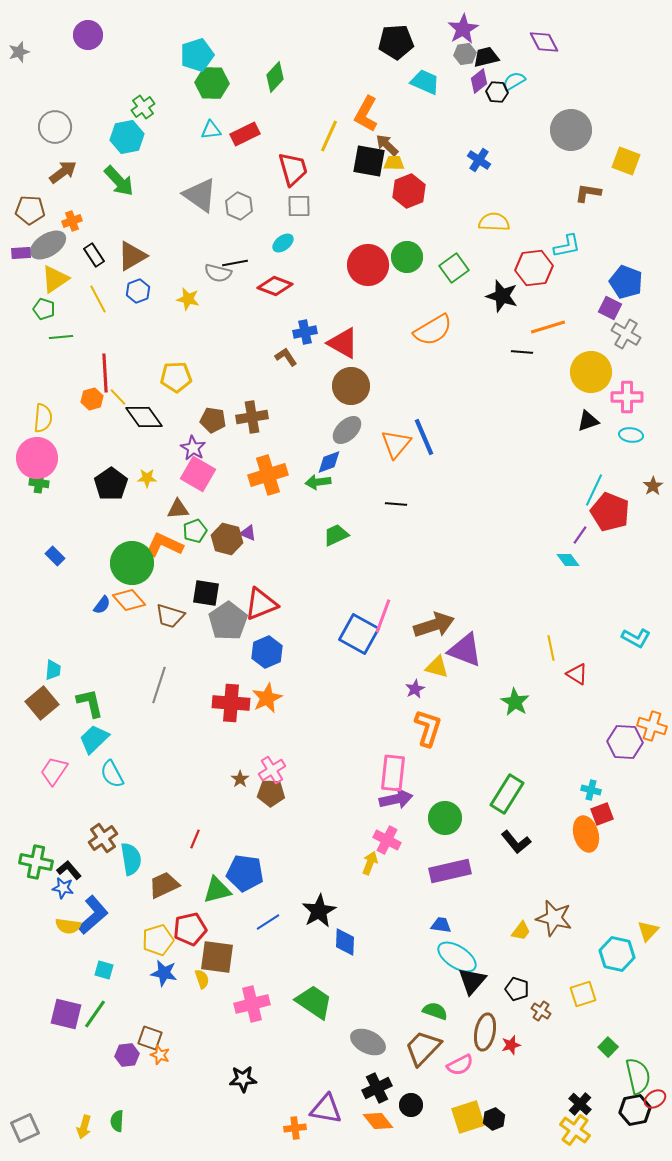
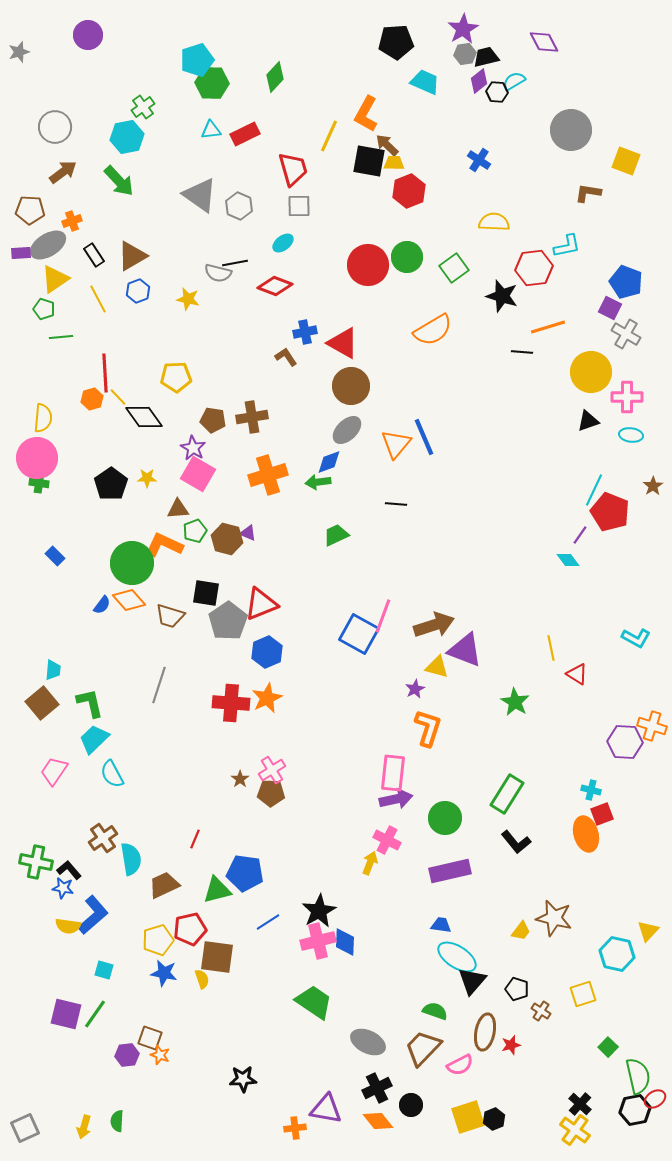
cyan pentagon at (197, 55): moved 5 px down
pink cross at (252, 1004): moved 66 px right, 63 px up
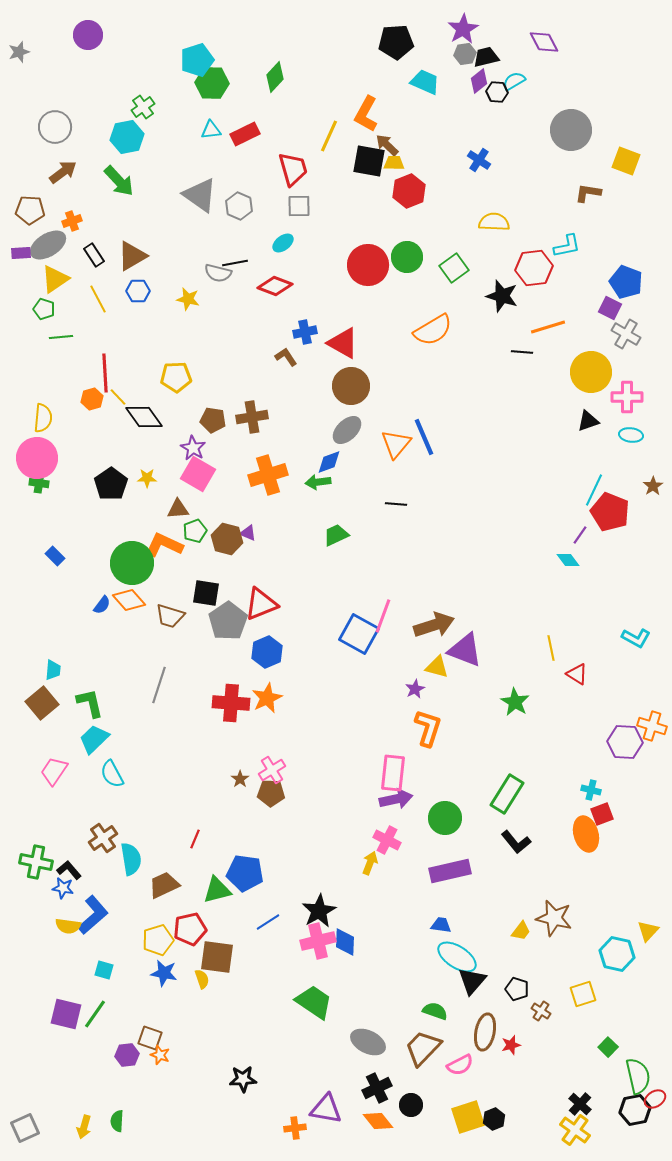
blue hexagon at (138, 291): rotated 20 degrees clockwise
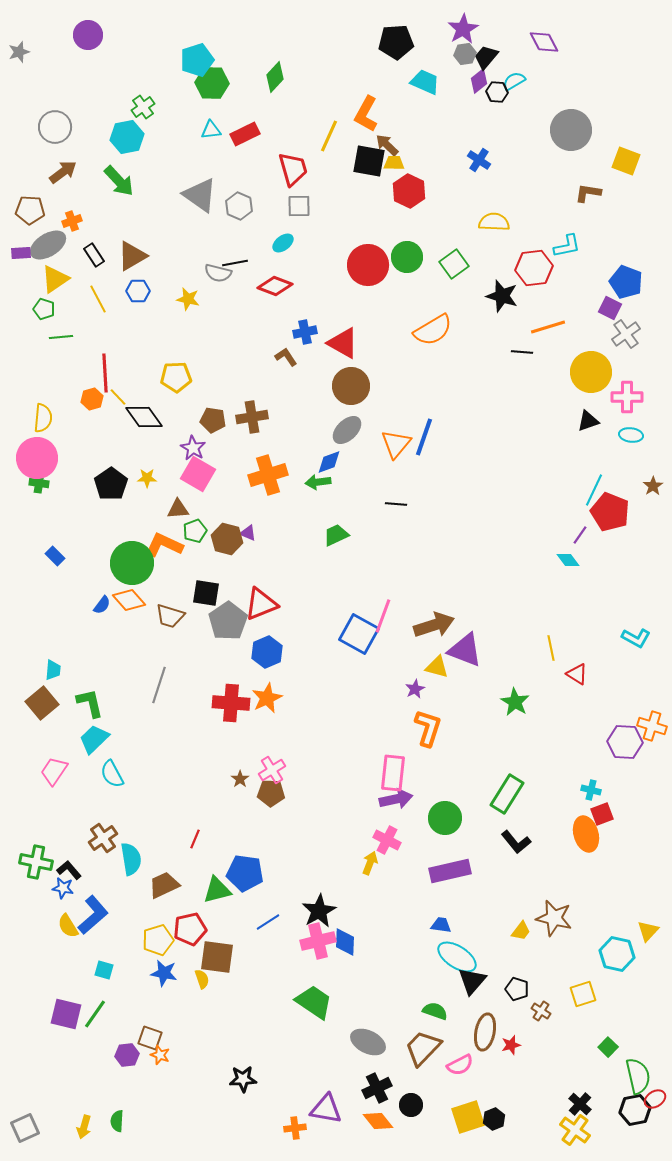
black trapezoid at (486, 57): rotated 36 degrees counterclockwise
red hexagon at (409, 191): rotated 12 degrees counterclockwise
green square at (454, 268): moved 4 px up
gray cross at (626, 334): rotated 24 degrees clockwise
blue line at (424, 437): rotated 42 degrees clockwise
yellow semicircle at (68, 926): rotated 50 degrees clockwise
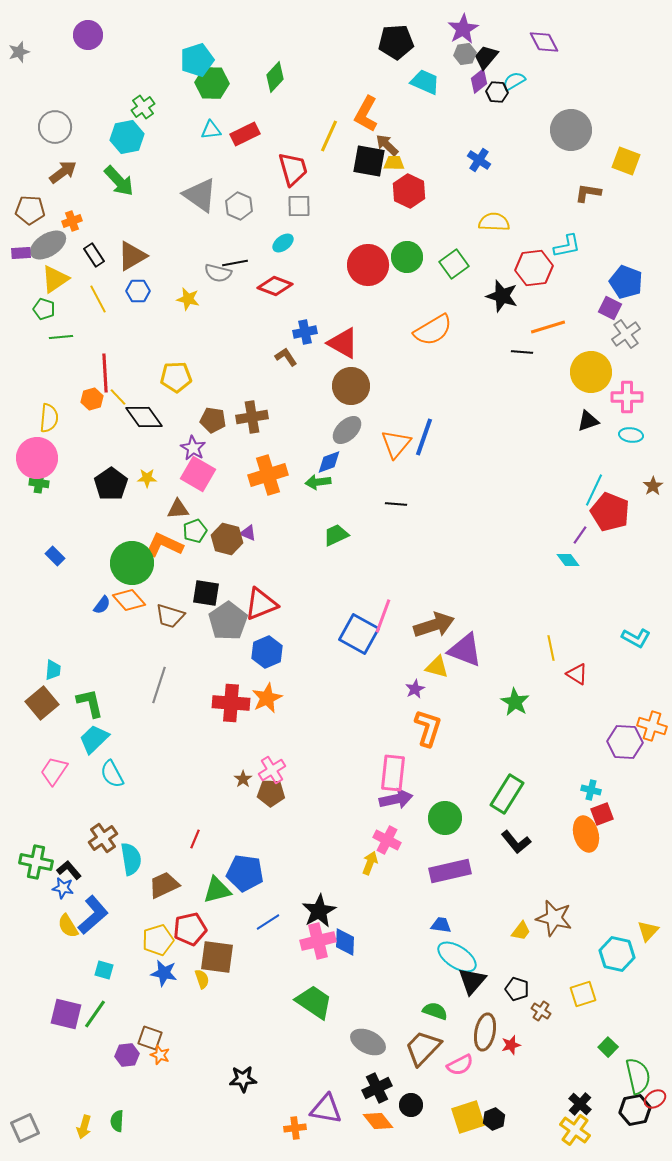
yellow semicircle at (43, 418): moved 6 px right
brown star at (240, 779): moved 3 px right
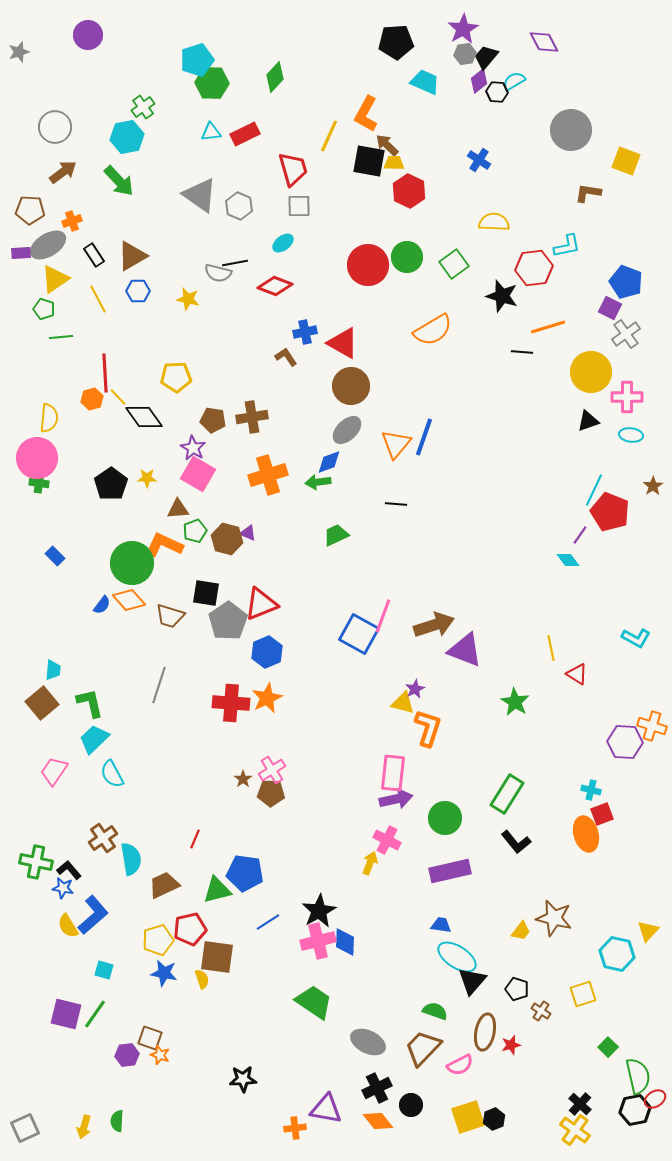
cyan triangle at (211, 130): moved 2 px down
yellow triangle at (437, 667): moved 34 px left, 36 px down
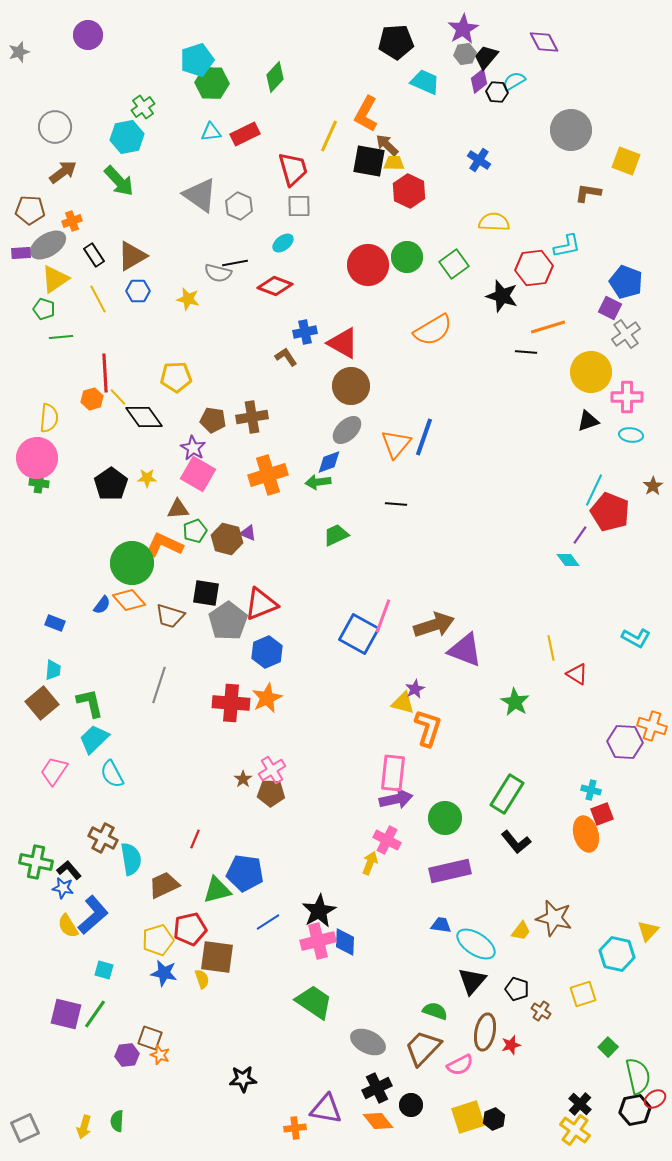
black line at (522, 352): moved 4 px right
blue rectangle at (55, 556): moved 67 px down; rotated 24 degrees counterclockwise
brown cross at (103, 838): rotated 28 degrees counterclockwise
cyan ellipse at (457, 957): moved 19 px right, 13 px up
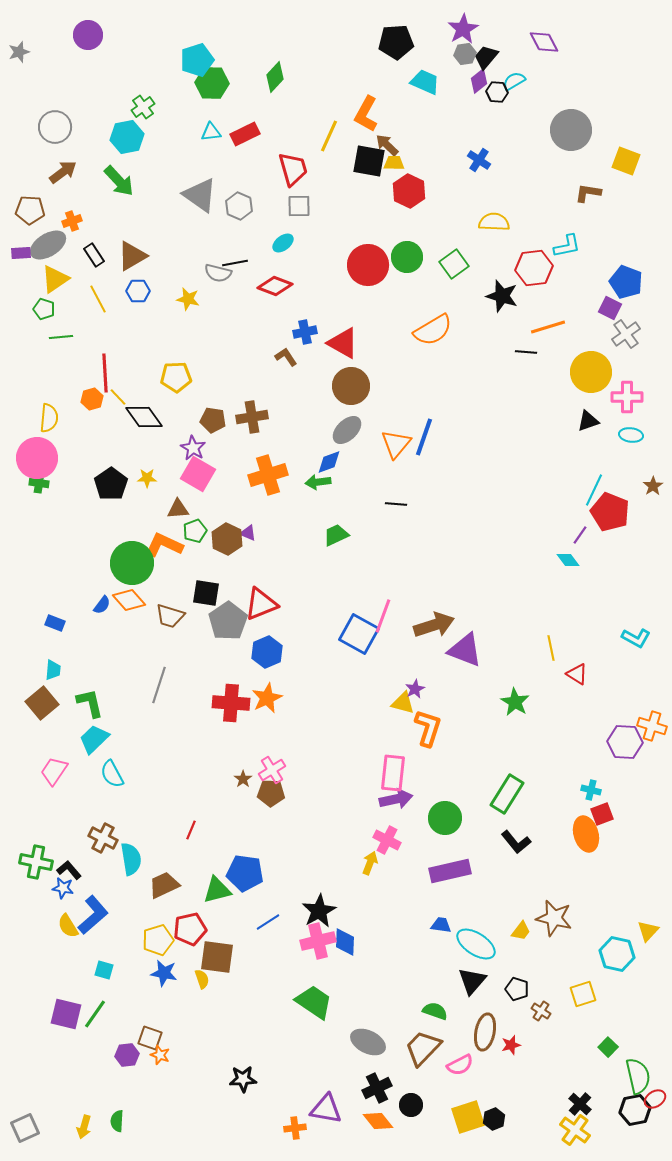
brown hexagon at (227, 539): rotated 12 degrees clockwise
red line at (195, 839): moved 4 px left, 9 px up
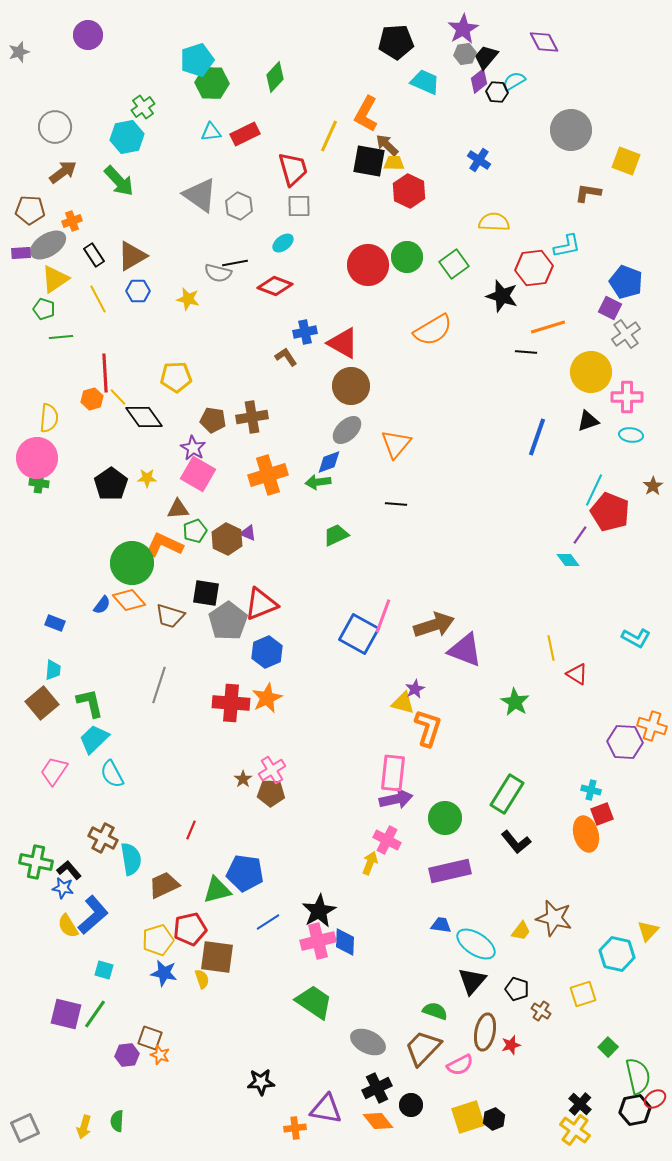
blue line at (424, 437): moved 113 px right
black star at (243, 1079): moved 18 px right, 3 px down
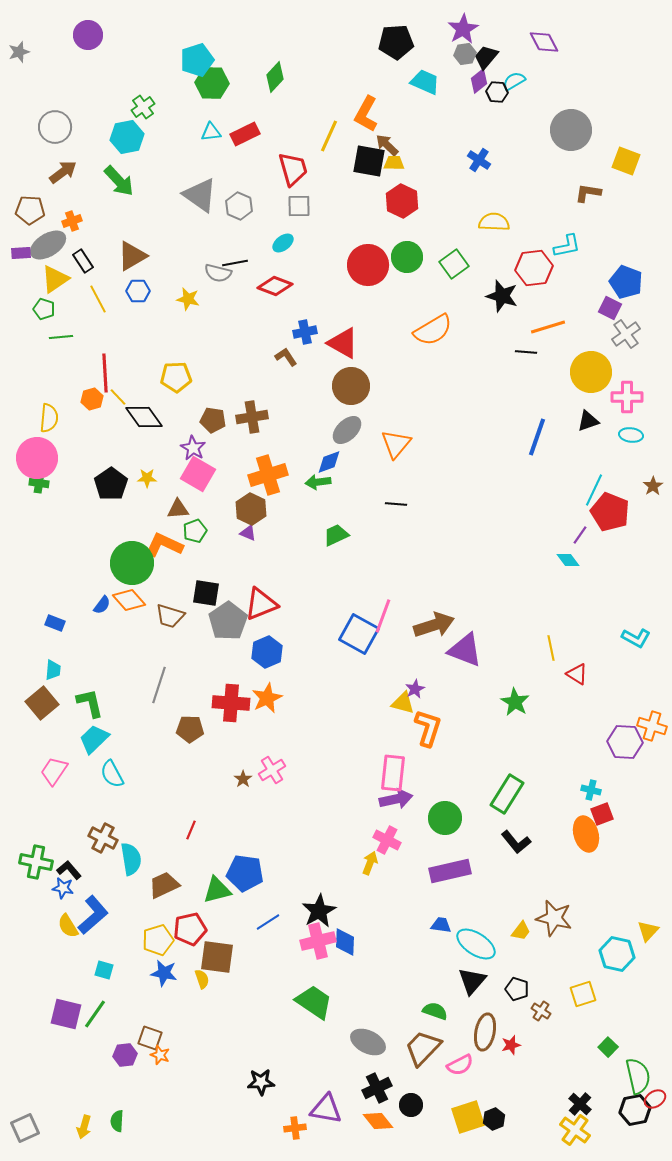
red hexagon at (409, 191): moved 7 px left, 10 px down
black rectangle at (94, 255): moved 11 px left, 6 px down
brown hexagon at (227, 539): moved 24 px right, 30 px up
brown pentagon at (271, 793): moved 81 px left, 64 px up
purple hexagon at (127, 1055): moved 2 px left
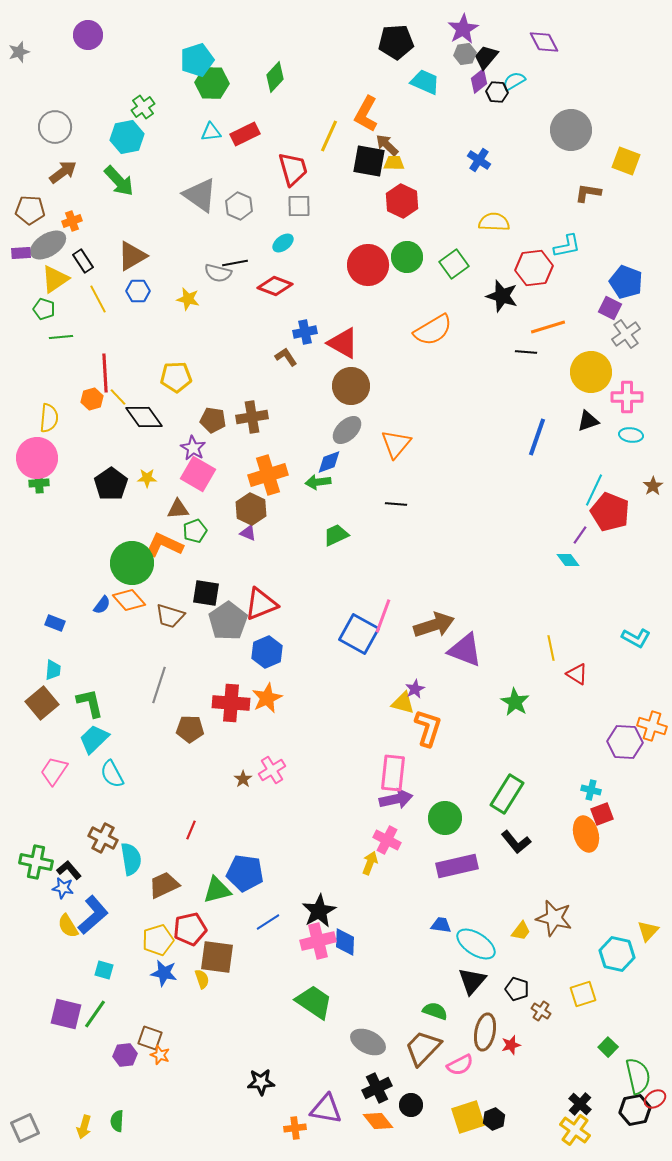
green cross at (39, 483): rotated 12 degrees counterclockwise
purple rectangle at (450, 871): moved 7 px right, 5 px up
